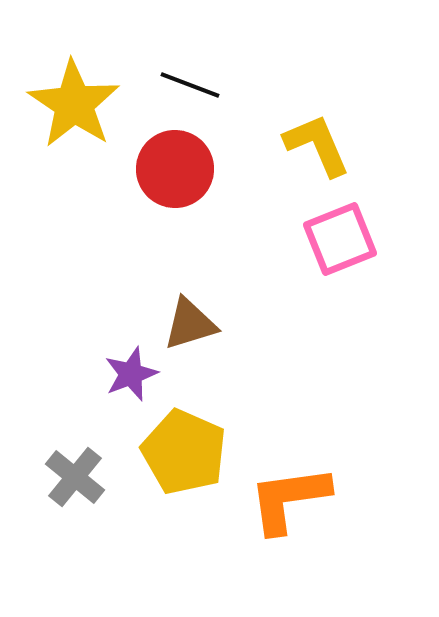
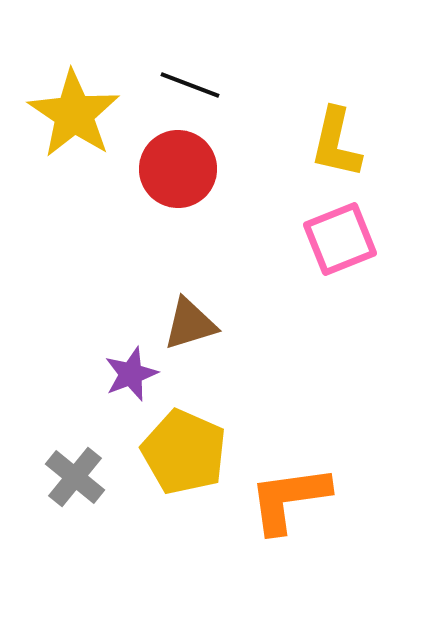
yellow star: moved 10 px down
yellow L-shape: moved 19 px right, 2 px up; rotated 144 degrees counterclockwise
red circle: moved 3 px right
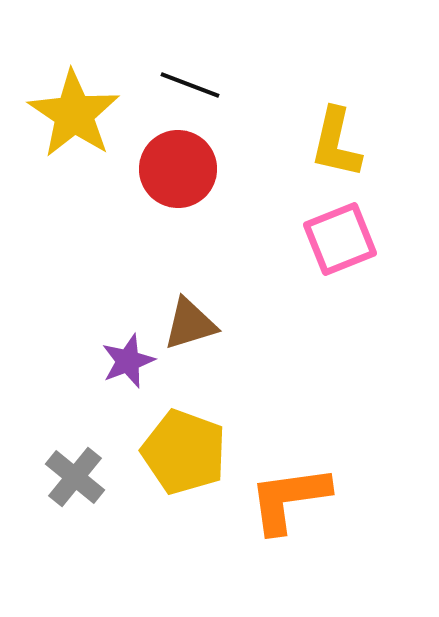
purple star: moved 3 px left, 13 px up
yellow pentagon: rotated 4 degrees counterclockwise
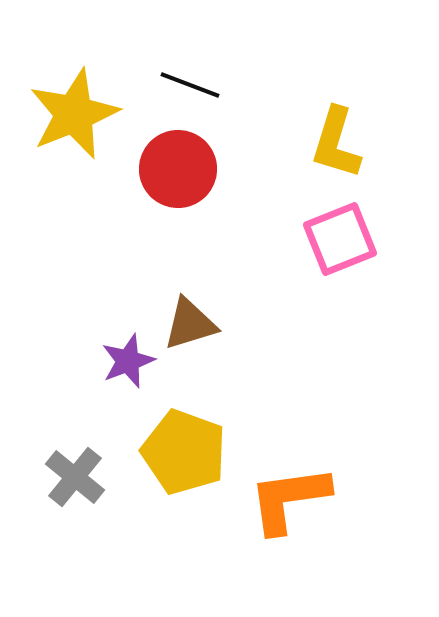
yellow star: rotated 16 degrees clockwise
yellow L-shape: rotated 4 degrees clockwise
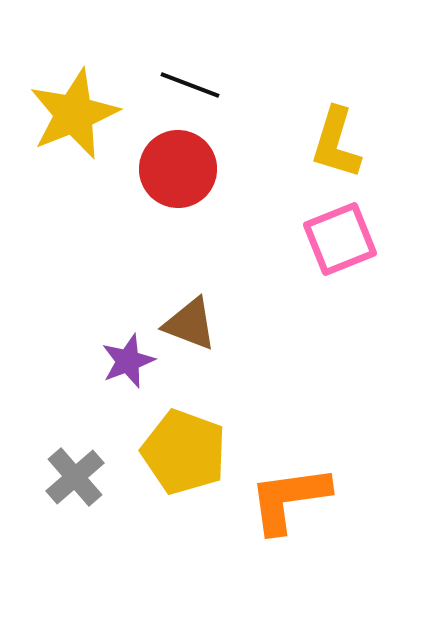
brown triangle: rotated 38 degrees clockwise
gray cross: rotated 10 degrees clockwise
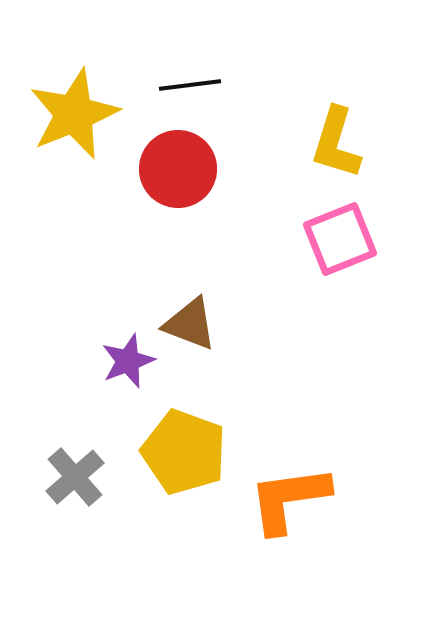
black line: rotated 28 degrees counterclockwise
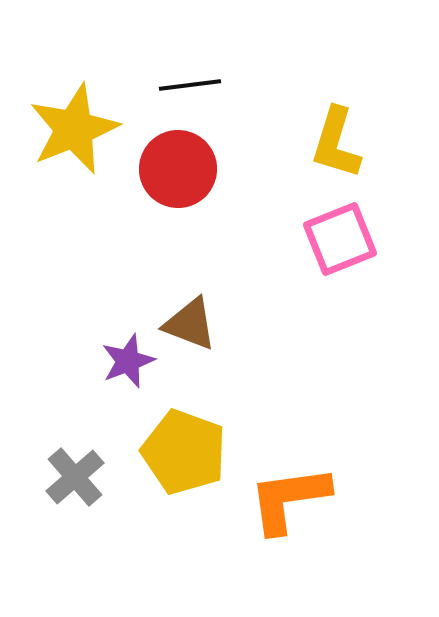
yellow star: moved 15 px down
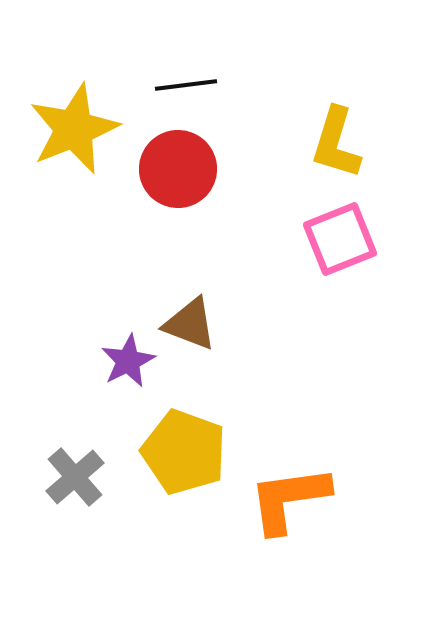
black line: moved 4 px left
purple star: rotated 6 degrees counterclockwise
